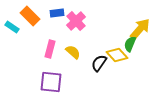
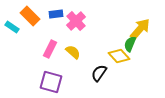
blue rectangle: moved 1 px left, 1 px down
pink rectangle: rotated 12 degrees clockwise
yellow diamond: moved 2 px right, 1 px down
black semicircle: moved 10 px down
purple square: rotated 10 degrees clockwise
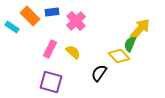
blue rectangle: moved 4 px left, 2 px up
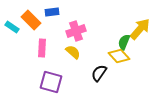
orange rectangle: moved 1 px right, 4 px down
pink cross: moved 10 px down; rotated 24 degrees clockwise
green semicircle: moved 6 px left, 2 px up
pink rectangle: moved 8 px left, 1 px up; rotated 24 degrees counterclockwise
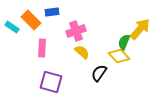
yellow semicircle: moved 9 px right
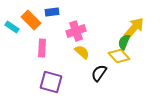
yellow arrow: moved 6 px left, 1 px up
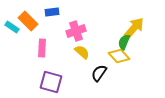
orange rectangle: moved 3 px left, 1 px down
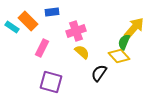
pink rectangle: rotated 24 degrees clockwise
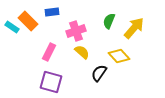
green semicircle: moved 15 px left, 21 px up
pink rectangle: moved 7 px right, 4 px down
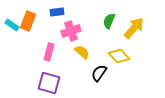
blue rectangle: moved 5 px right
orange rectangle: rotated 66 degrees clockwise
cyan rectangle: moved 2 px up
pink cross: moved 5 px left
pink rectangle: rotated 12 degrees counterclockwise
purple square: moved 2 px left, 1 px down
